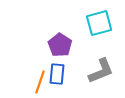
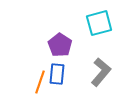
gray L-shape: moved 1 px down; rotated 28 degrees counterclockwise
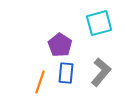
blue rectangle: moved 9 px right, 1 px up
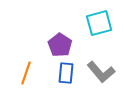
gray L-shape: rotated 100 degrees clockwise
orange line: moved 14 px left, 9 px up
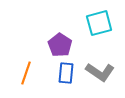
gray L-shape: moved 1 px left; rotated 16 degrees counterclockwise
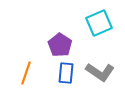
cyan square: rotated 8 degrees counterclockwise
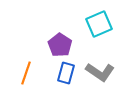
cyan square: moved 1 px down
blue rectangle: rotated 10 degrees clockwise
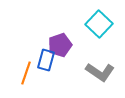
cyan square: rotated 24 degrees counterclockwise
purple pentagon: rotated 20 degrees clockwise
blue rectangle: moved 20 px left, 13 px up
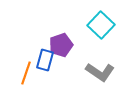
cyan square: moved 2 px right, 1 px down
purple pentagon: moved 1 px right
blue rectangle: moved 1 px left
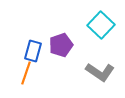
blue rectangle: moved 12 px left, 9 px up
